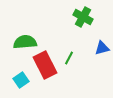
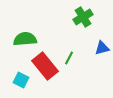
green cross: rotated 30 degrees clockwise
green semicircle: moved 3 px up
red rectangle: moved 1 px down; rotated 12 degrees counterclockwise
cyan square: rotated 28 degrees counterclockwise
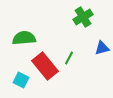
green semicircle: moved 1 px left, 1 px up
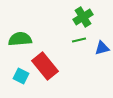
green semicircle: moved 4 px left, 1 px down
green line: moved 10 px right, 18 px up; rotated 48 degrees clockwise
cyan square: moved 4 px up
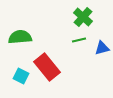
green cross: rotated 18 degrees counterclockwise
green semicircle: moved 2 px up
red rectangle: moved 2 px right, 1 px down
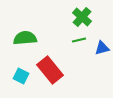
green cross: moved 1 px left
green semicircle: moved 5 px right, 1 px down
red rectangle: moved 3 px right, 3 px down
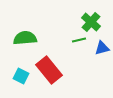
green cross: moved 9 px right, 5 px down
red rectangle: moved 1 px left
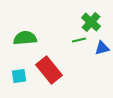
cyan square: moved 2 px left; rotated 35 degrees counterclockwise
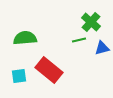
red rectangle: rotated 12 degrees counterclockwise
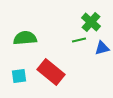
red rectangle: moved 2 px right, 2 px down
